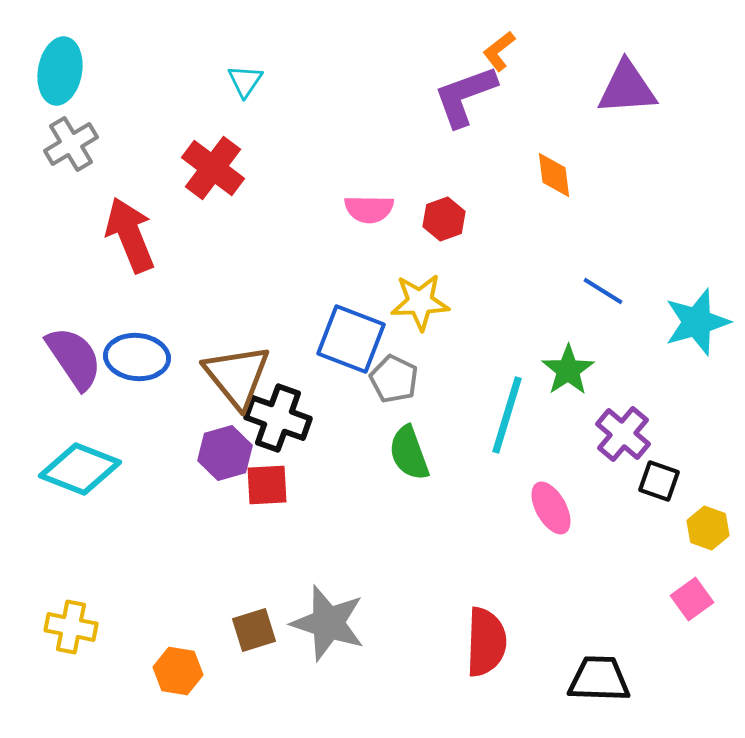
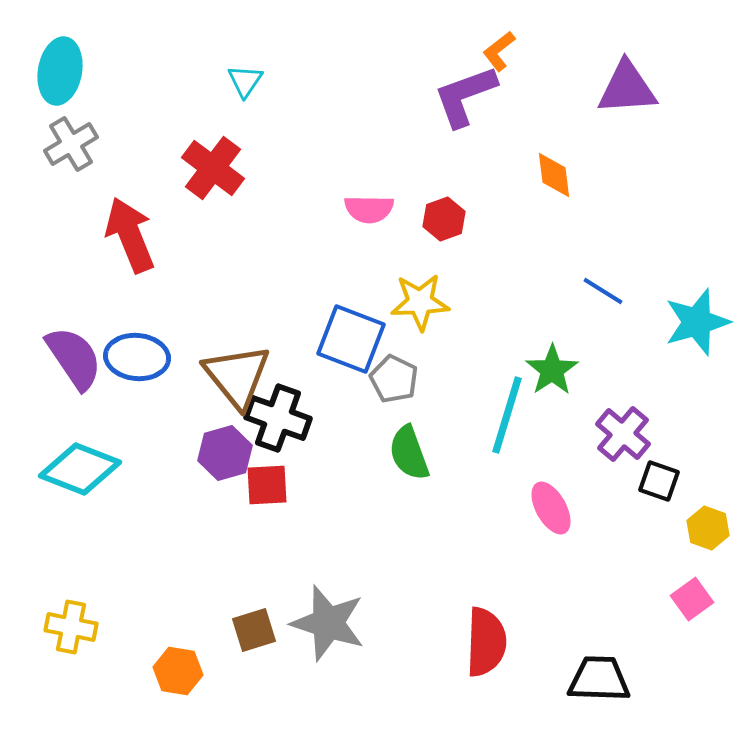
green star: moved 16 px left
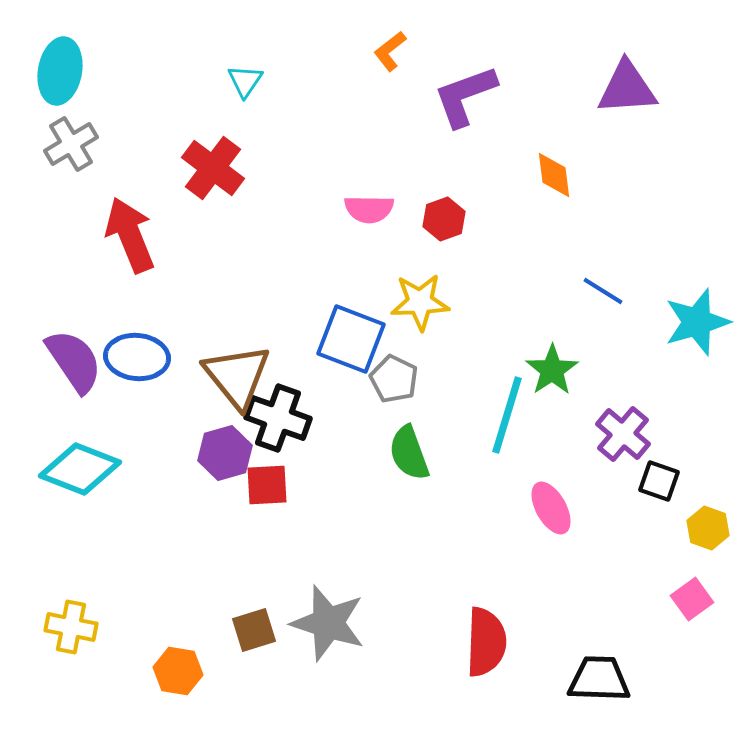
orange L-shape: moved 109 px left
purple semicircle: moved 3 px down
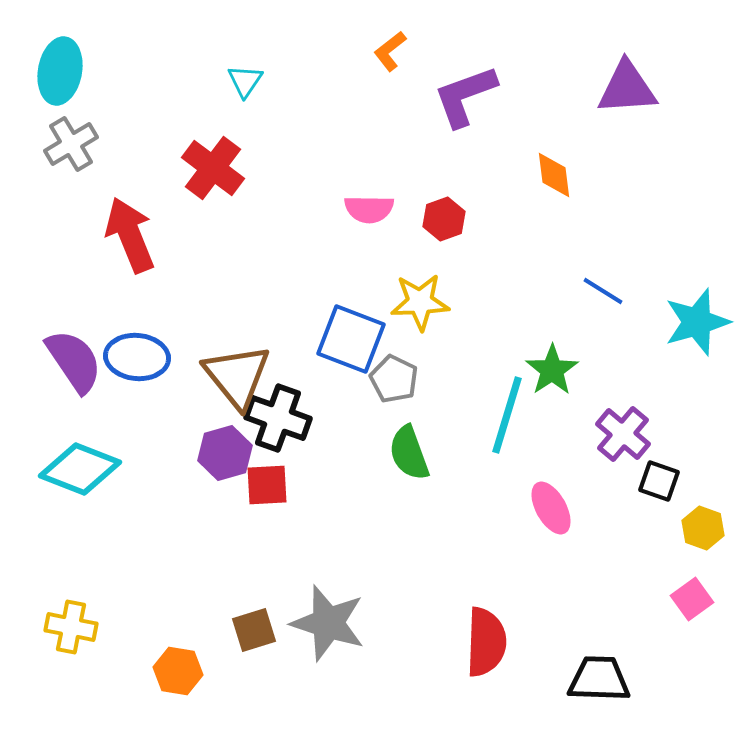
yellow hexagon: moved 5 px left
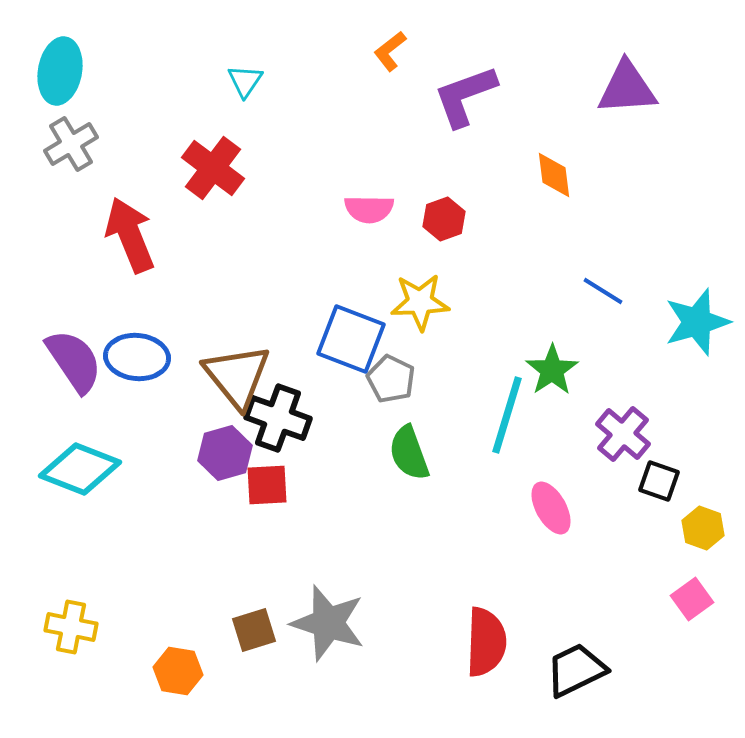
gray pentagon: moved 3 px left
black trapezoid: moved 23 px left, 9 px up; rotated 28 degrees counterclockwise
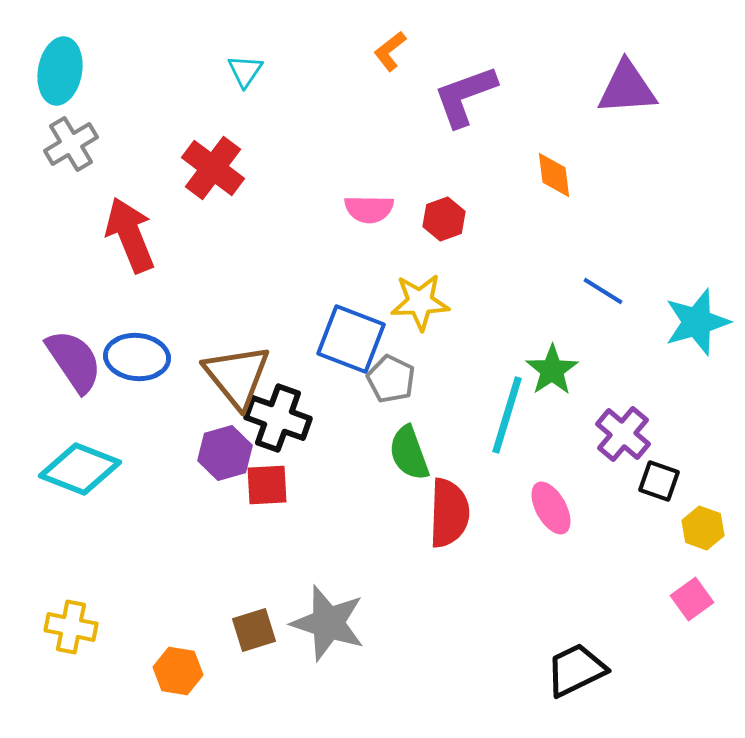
cyan triangle: moved 10 px up
red semicircle: moved 37 px left, 129 px up
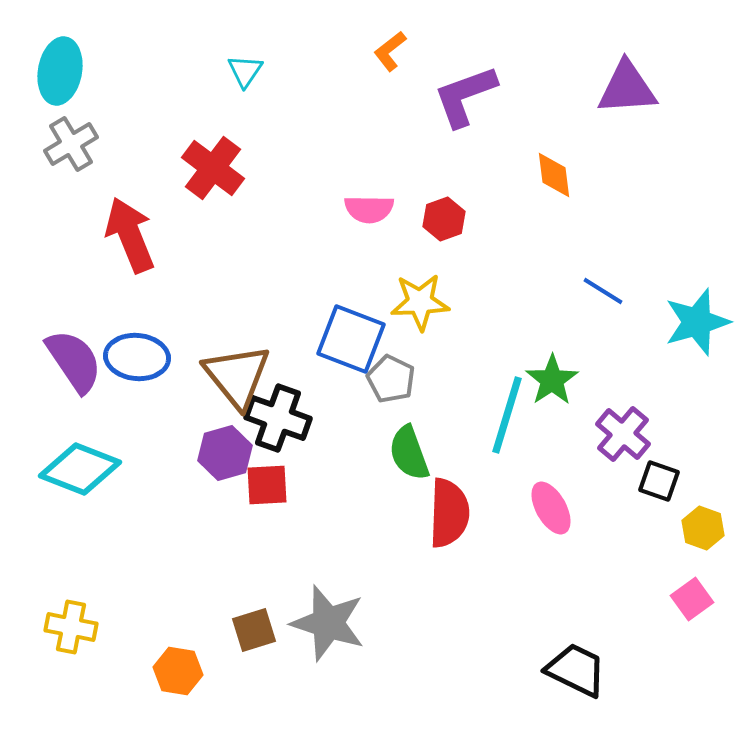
green star: moved 10 px down
black trapezoid: rotated 52 degrees clockwise
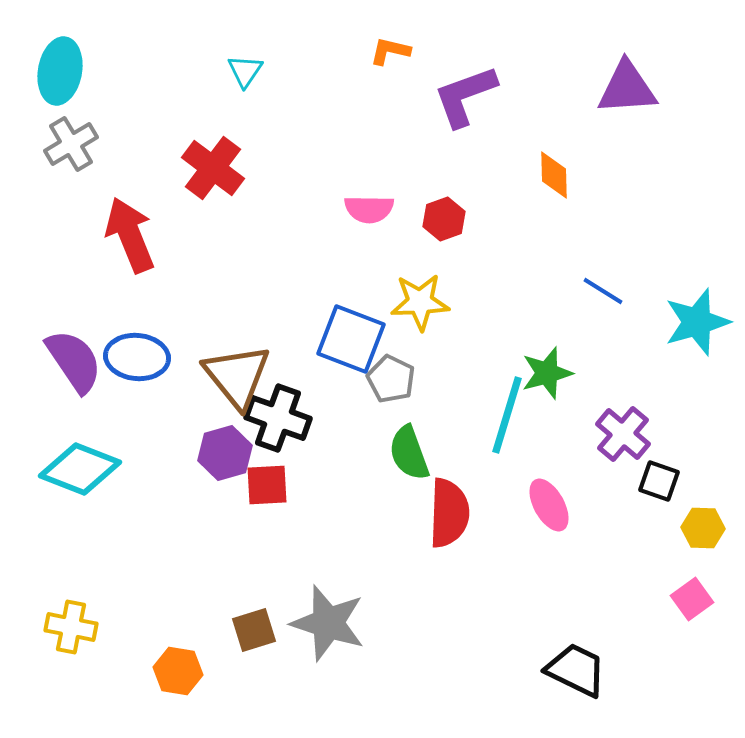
orange L-shape: rotated 51 degrees clockwise
orange diamond: rotated 6 degrees clockwise
green star: moved 5 px left, 7 px up; rotated 18 degrees clockwise
pink ellipse: moved 2 px left, 3 px up
yellow hexagon: rotated 18 degrees counterclockwise
